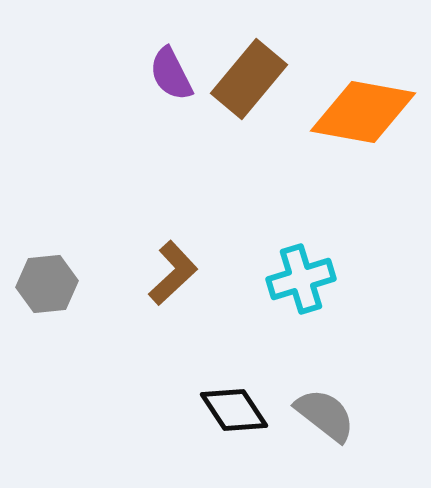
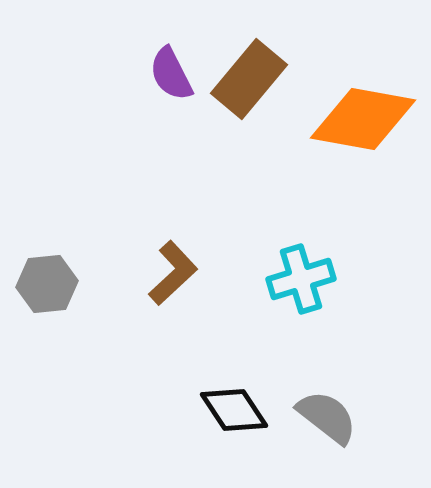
orange diamond: moved 7 px down
gray semicircle: moved 2 px right, 2 px down
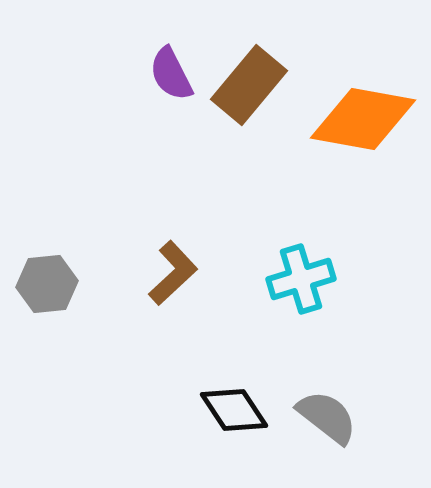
brown rectangle: moved 6 px down
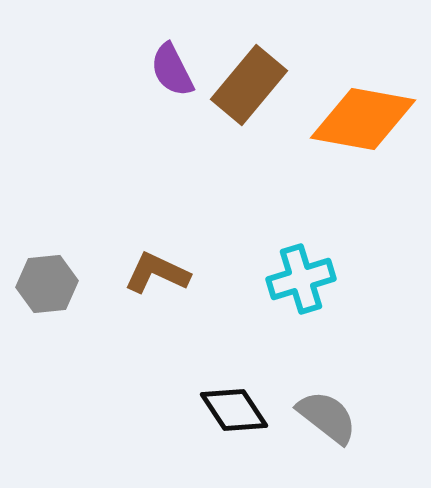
purple semicircle: moved 1 px right, 4 px up
brown L-shape: moved 16 px left; rotated 112 degrees counterclockwise
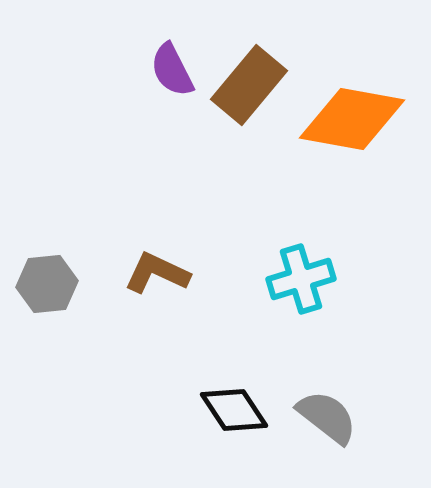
orange diamond: moved 11 px left
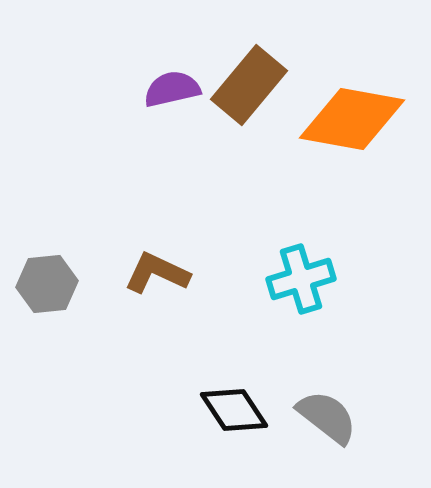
purple semicircle: moved 19 px down; rotated 104 degrees clockwise
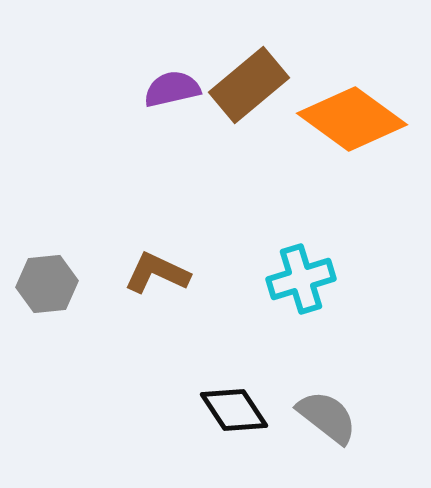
brown rectangle: rotated 10 degrees clockwise
orange diamond: rotated 26 degrees clockwise
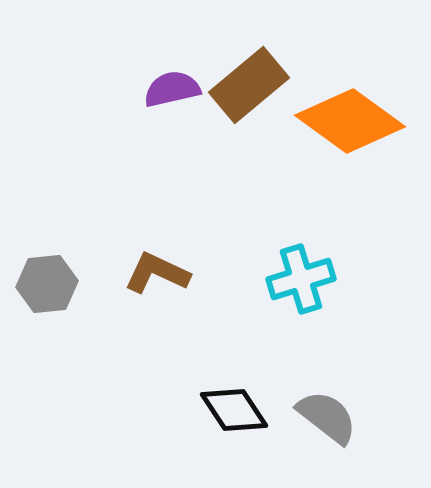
orange diamond: moved 2 px left, 2 px down
